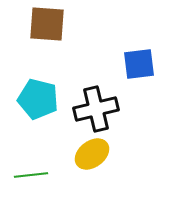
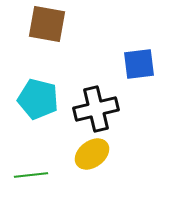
brown square: rotated 6 degrees clockwise
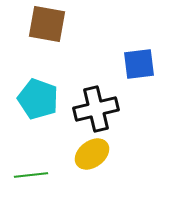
cyan pentagon: rotated 6 degrees clockwise
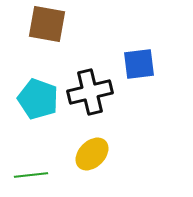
black cross: moved 6 px left, 17 px up
yellow ellipse: rotated 8 degrees counterclockwise
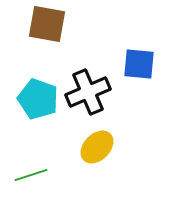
blue square: rotated 12 degrees clockwise
black cross: moved 2 px left; rotated 9 degrees counterclockwise
yellow ellipse: moved 5 px right, 7 px up
green line: rotated 12 degrees counterclockwise
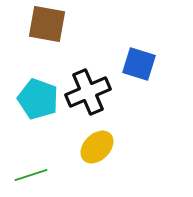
blue square: rotated 12 degrees clockwise
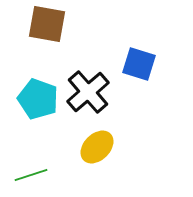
black cross: rotated 18 degrees counterclockwise
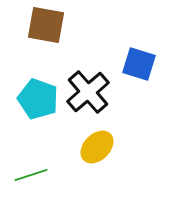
brown square: moved 1 px left, 1 px down
